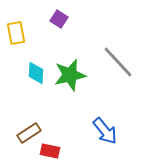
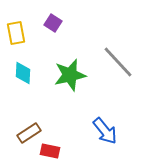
purple square: moved 6 px left, 4 px down
cyan diamond: moved 13 px left
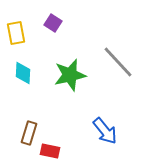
brown rectangle: rotated 40 degrees counterclockwise
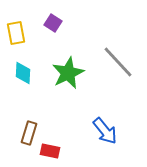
green star: moved 2 px left, 2 px up; rotated 12 degrees counterclockwise
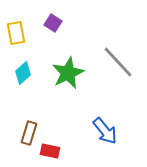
cyan diamond: rotated 45 degrees clockwise
